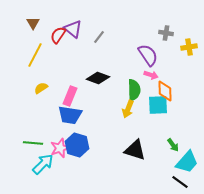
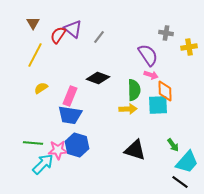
yellow arrow: rotated 114 degrees counterclockwise
pink star: moved 2 px left, 2 px down; rotated 18 degrees clockwise
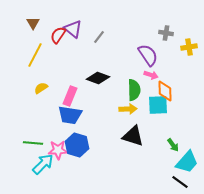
black triangle: moved 2 px left, 14 px up
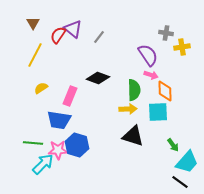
yellow cross: moved 7 px left
cyan square: moved 7 px down
blue trapezoid: moved 11 px left, 5 px down
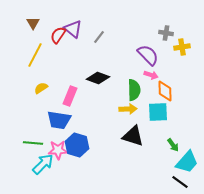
purple semicircle: rotated 10 degrees counterclockwise
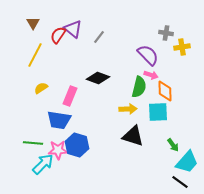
green semicircle: moved 5 px right, 3 px up; rotated 15 degrees clockwise
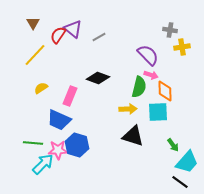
gray cross: moved 4 px right, 3 px up
gray line: rotated 24 degrees clockwise
yellow line: rotated 15 degrees clockwise
blue trapezoid: rotated 15 degrees clockwise
